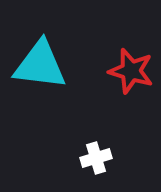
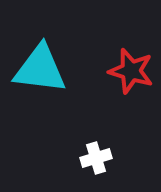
cyan triangle: moved 4 px down
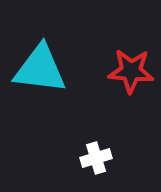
red star: rotated 12 degrees counterclockwise
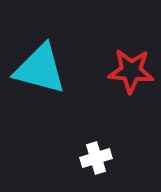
cyan triangle: rotated 8 degrees clockwise
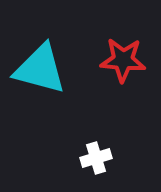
red star: moved 8 px left, 11 px up
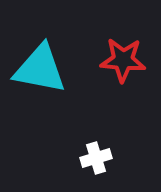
cyan triangle: rotated 4 degrees counterclockwise
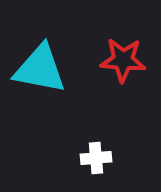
white cross: rotated 12 degrees clockwise
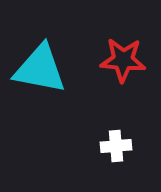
white cross: moved 20 px right, 12 px up
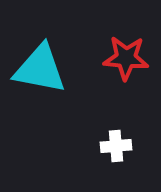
red star: moved 3 px right, 2 px up
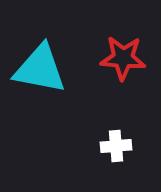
red star: moved 3 px left
